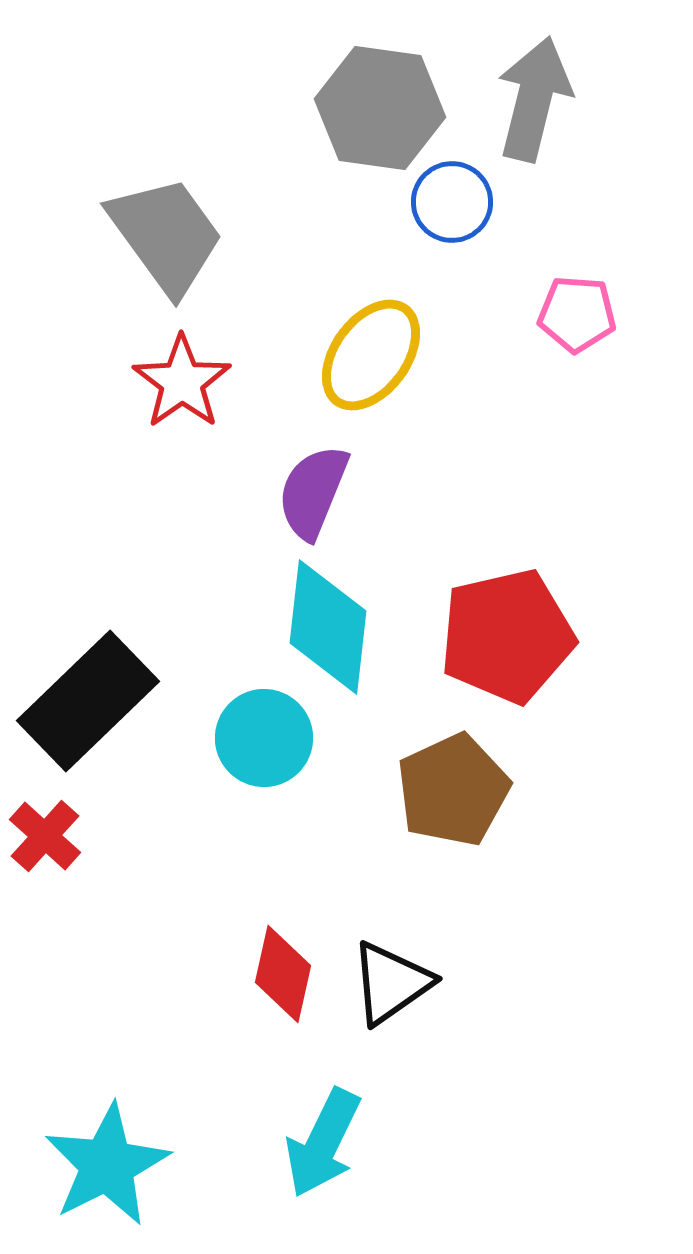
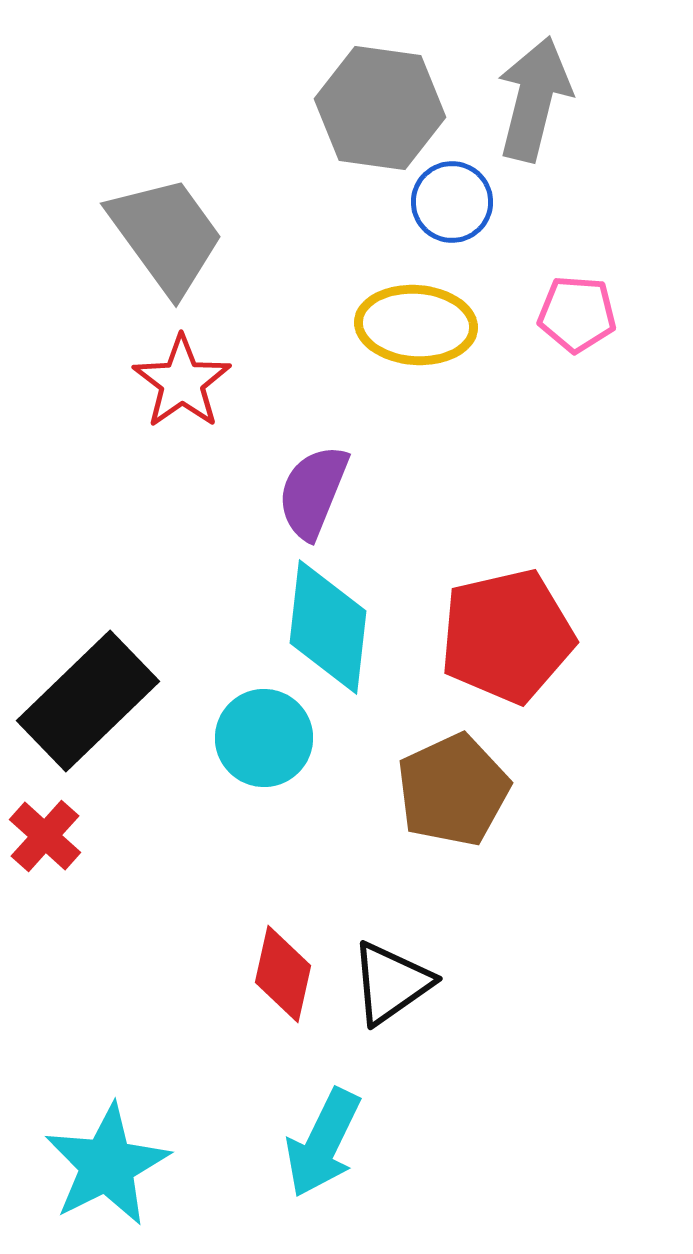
yellow ellipse: moved 45 px right, 30 px up; rotated 58 degrees clockwise
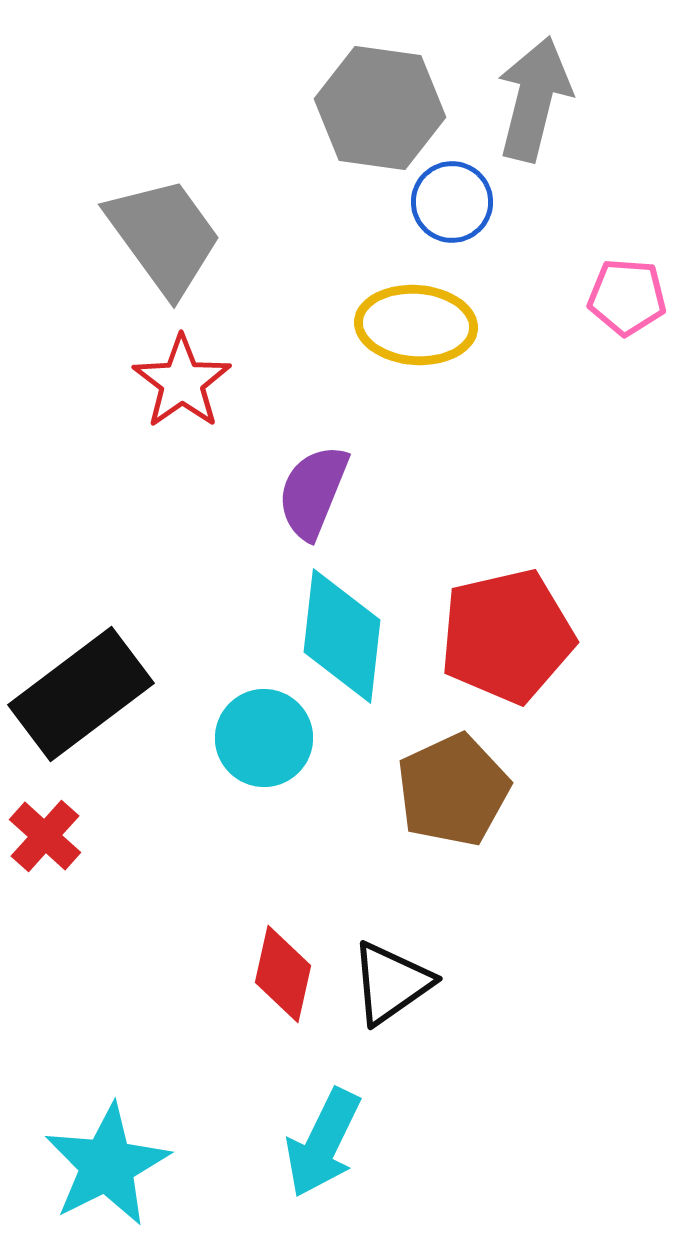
gray trapezoid: moved 2 px left, 1 px down
pink pentagon: moved 50 px right, 17 px up
cyan diamond: moved 14 px right, 9 px down
black rectangle: moved 7 px left, 7 px up; rotated 7 degrees clockwise
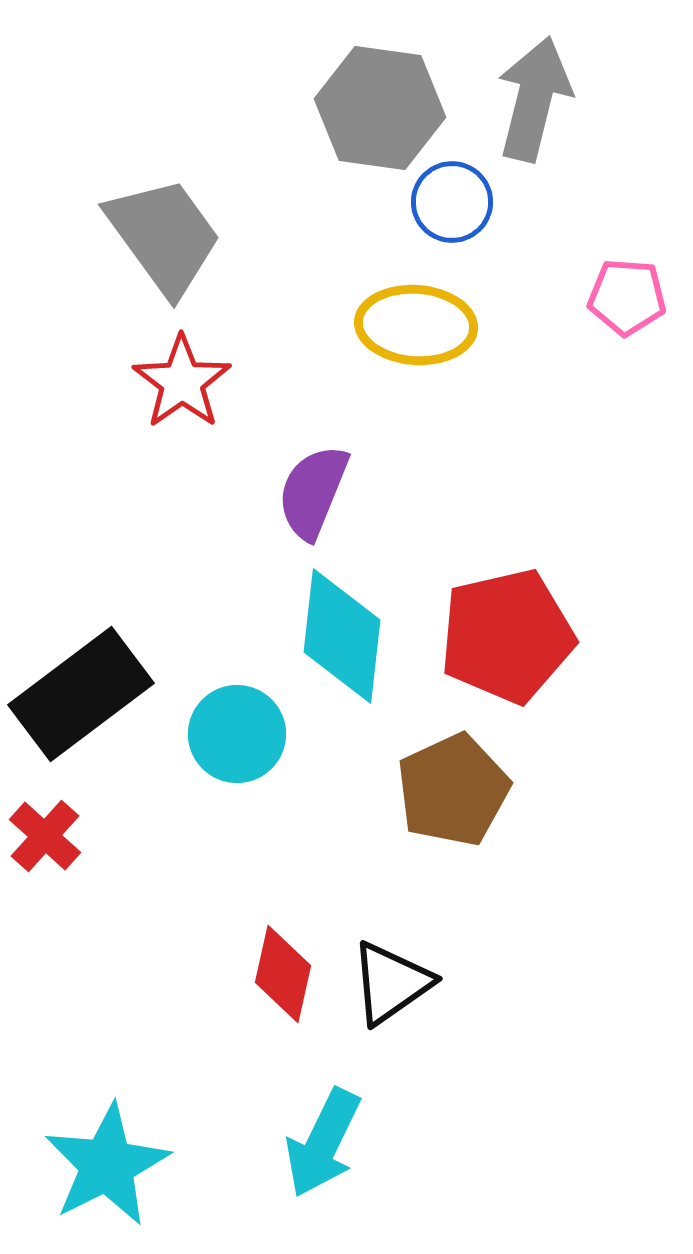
cyan circle: moved 27 px left, 4 px up
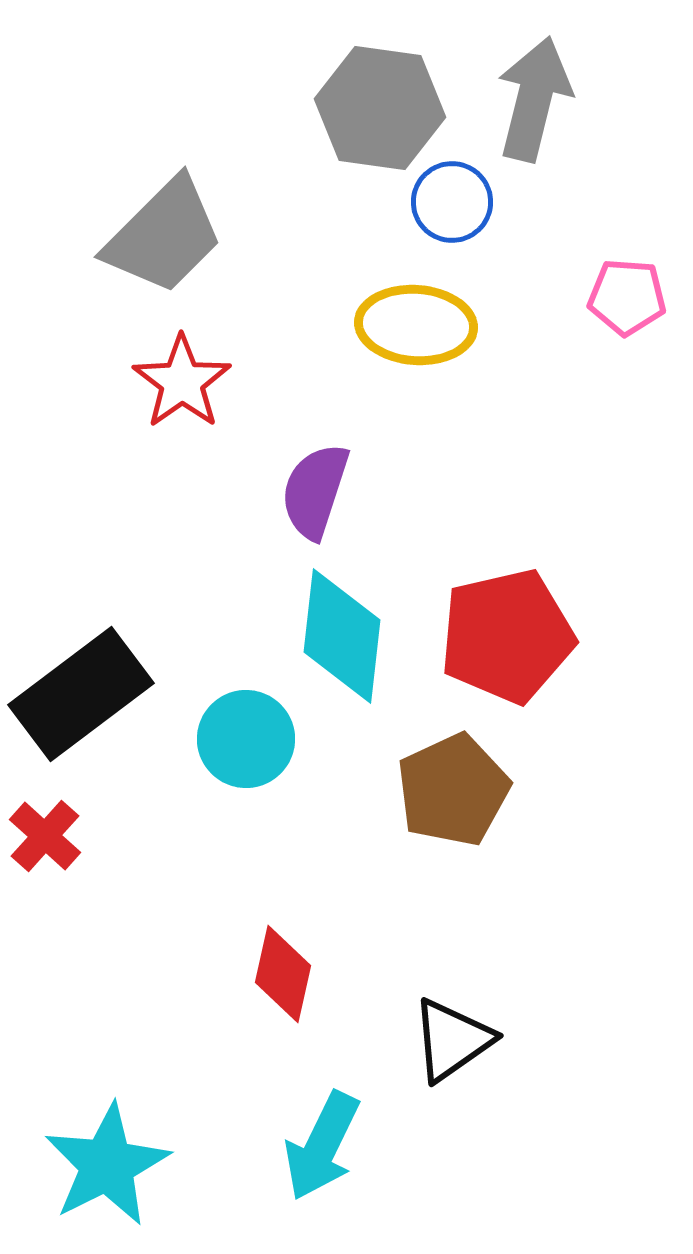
gray trapezoid: rotated 81 degrees clockwise
purple semicircle: moved 2 px right, 1 px up; rotated 4 degrees counterclockwise
cyan circle: moved 9 px right, 5 px down
black triangle: moved 61 px right, 57 px down
cyan arrow: moved 1 px left, 3 px down
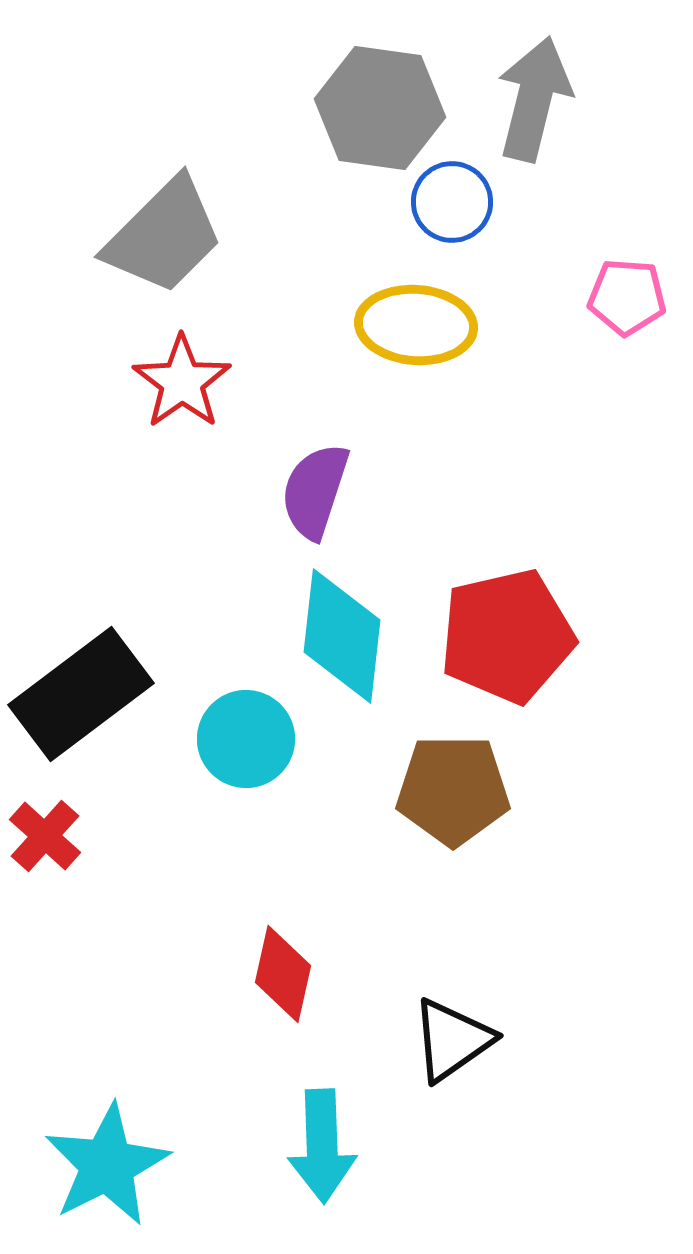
brown pentagon: rotated 25 degrees clockwise
cyan arrow: rotated 28 degrees counterclockwise
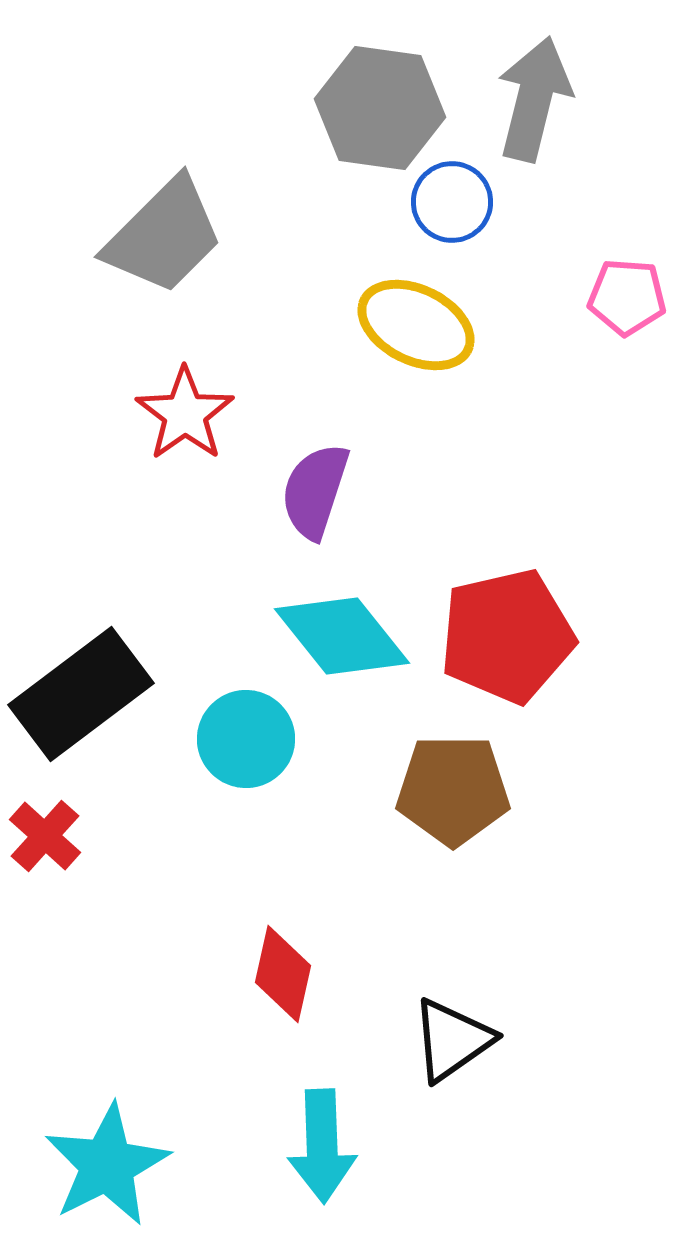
yellow ellipse: rotated 22 degrees clockwise
red star: moved 3 px right, 32 px down
cyan diamond: rotated 45 degrees counterclockwise
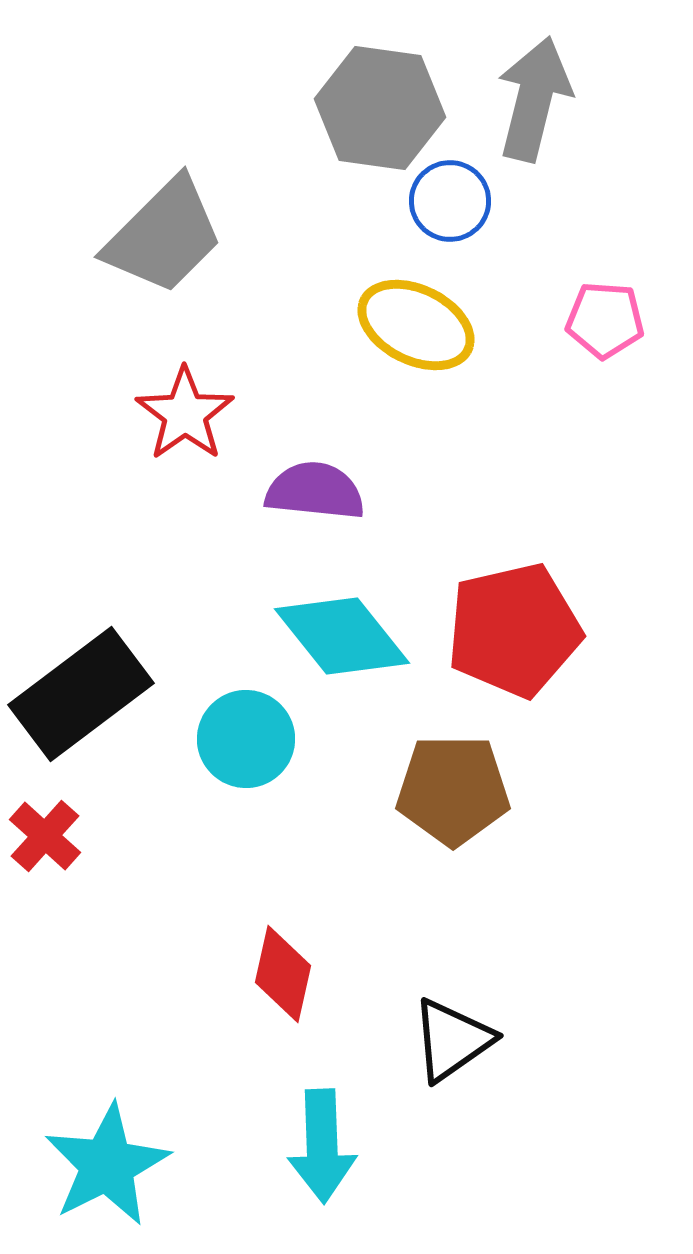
blue circle: moved 2 px left, 1 px up
pink pentagon: moved 22 px left, 23 px down
purple semicircle: rotated 78 degrees clockwise
red pentagon: moved 7 px right, 6 px up
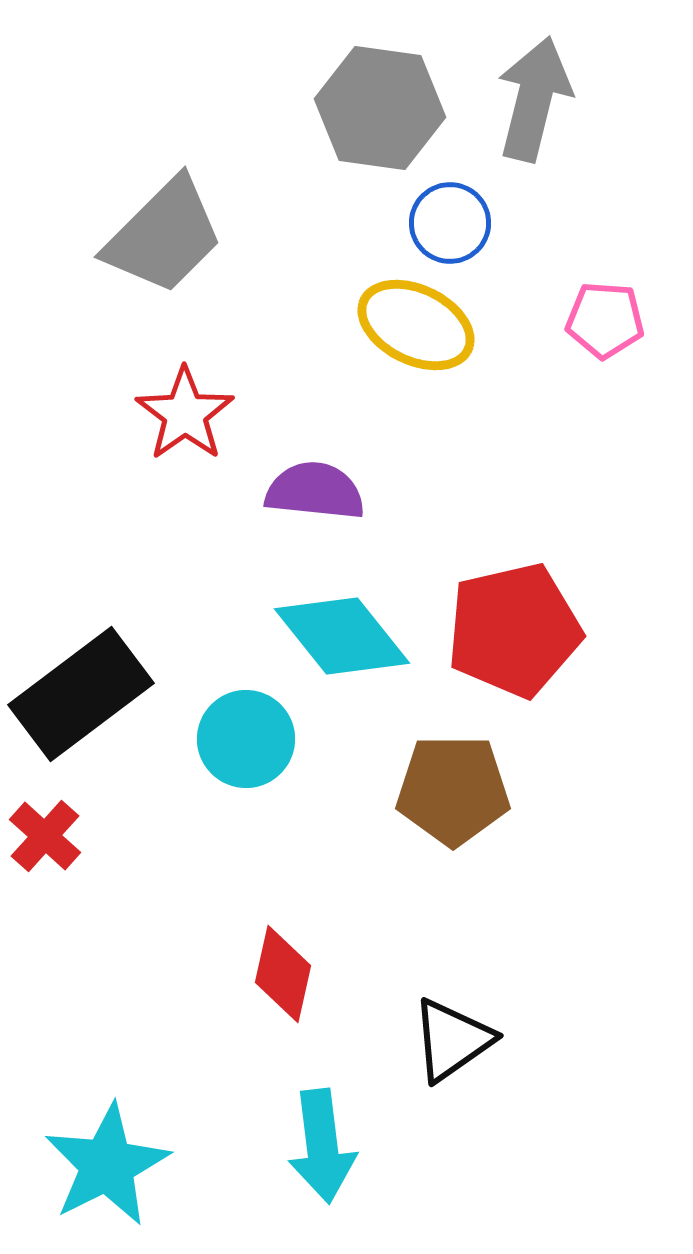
blue circle: moved 22 px down
cyan arrow: rotated 5 degrees counterclockwise
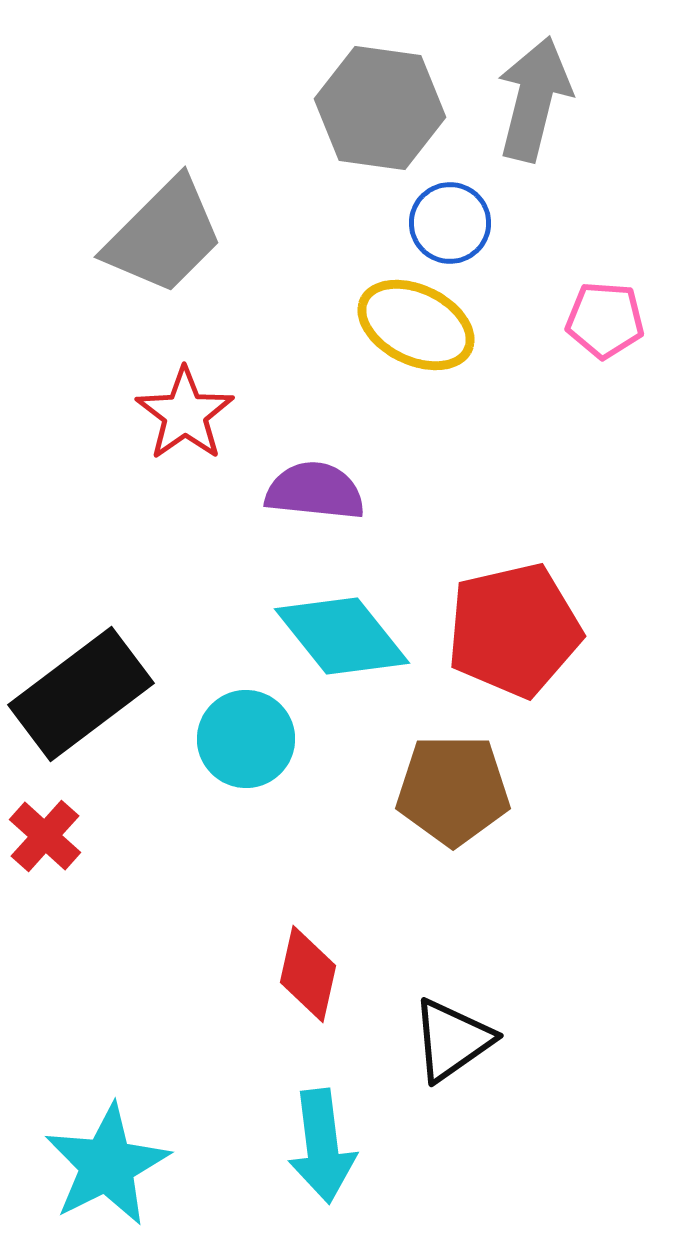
red diamond: moved 25 px right
